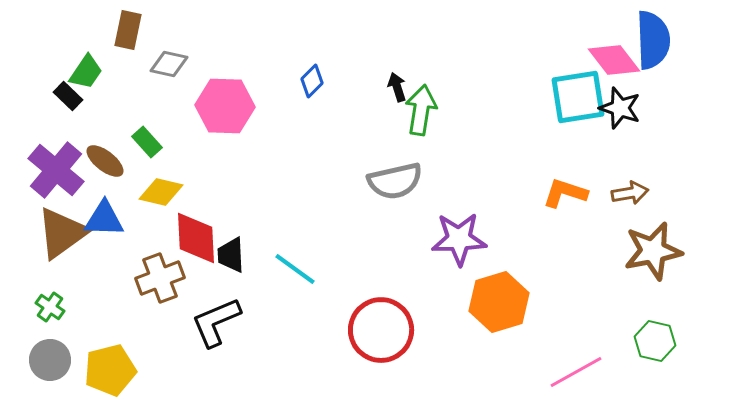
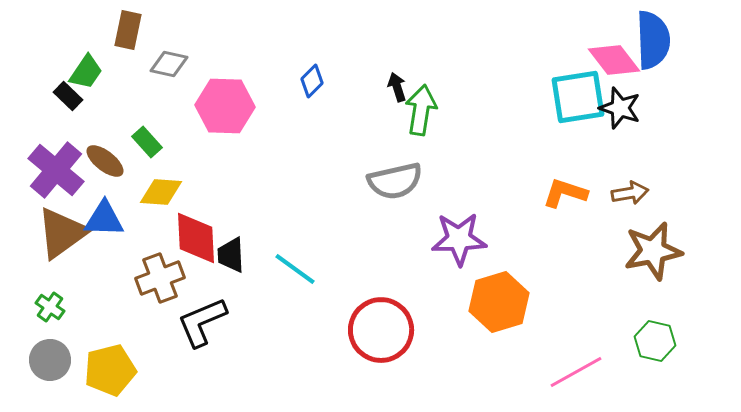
yellow diamond: rotated 9 degrees counterclockwise
black L-shape: moved 14 px left
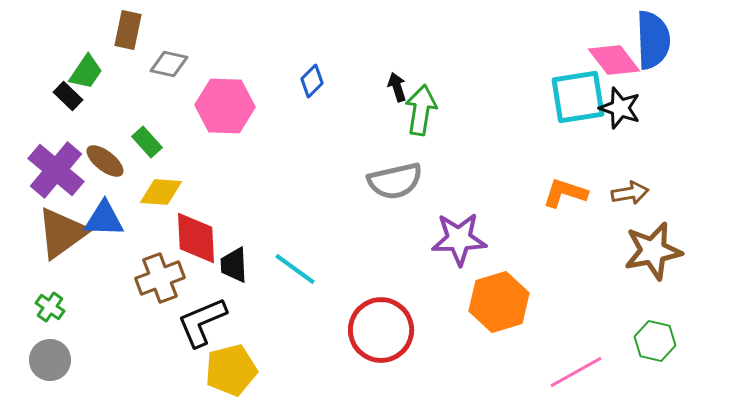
black trapezoid: moved 3 px right, 10 px down
yellow pentagon: moved 121 px right
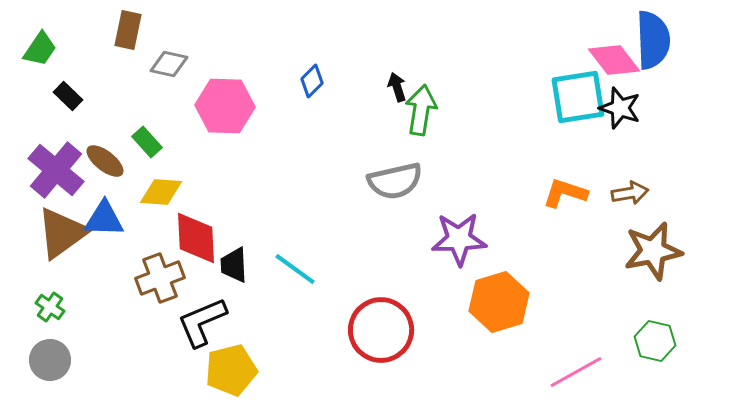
green trapezoid: moved 46 px left, 23 px up
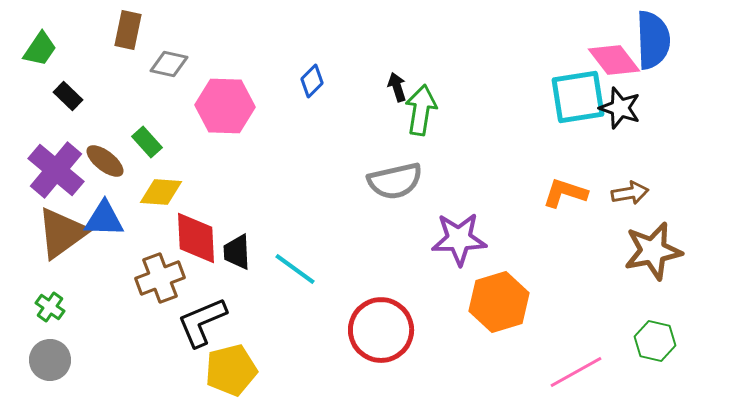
black trapezoid: moved 3 px right, 13 px up
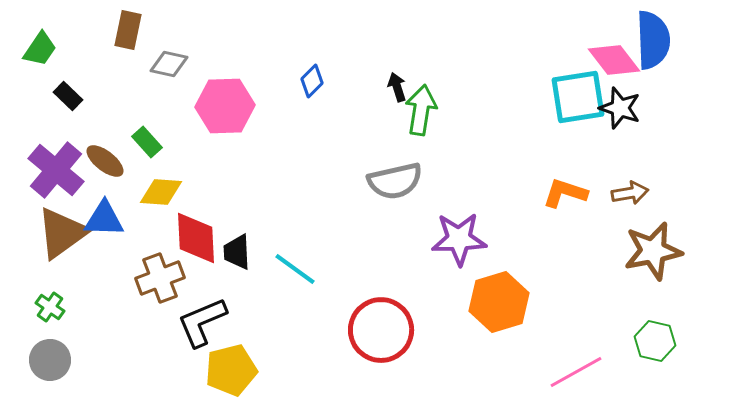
pink hexagon: rotated 4 degrees counterclockwise
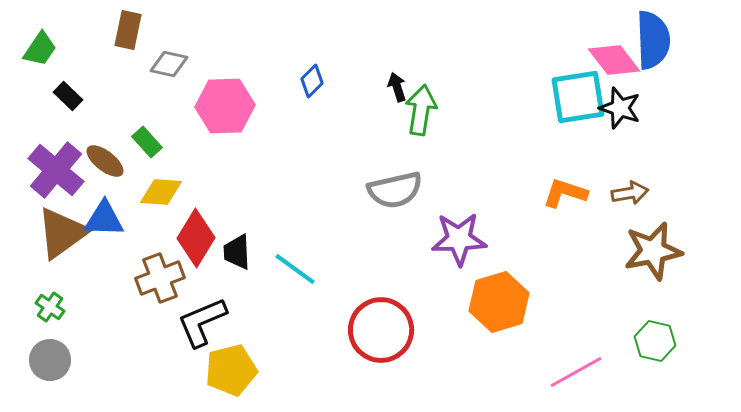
gray semicircle: moved 9 px down
red diamond: rotated 34 degrees clockwise
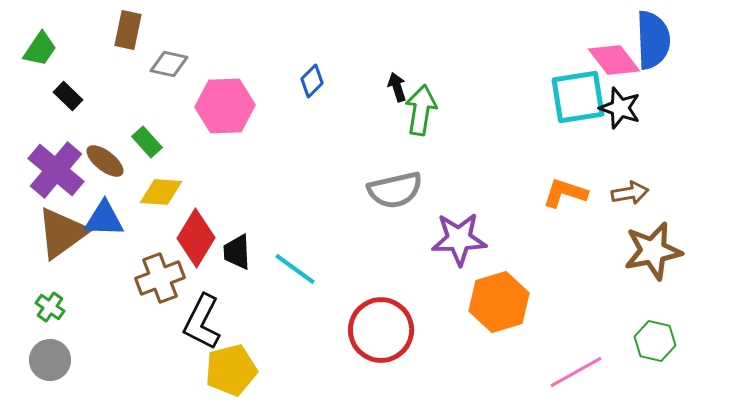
black L-shape: rotated 40 degrees counterclockwise
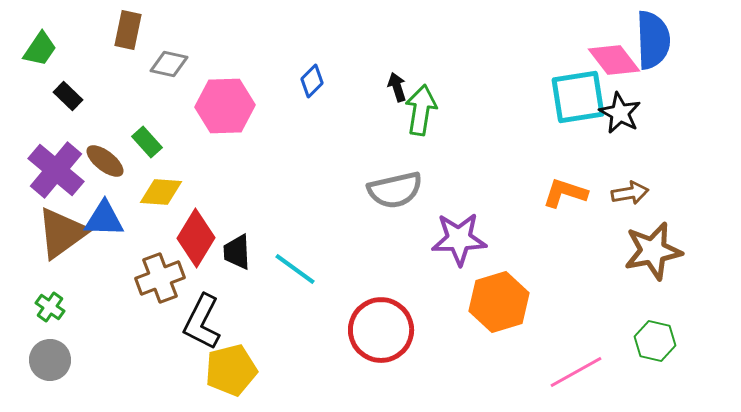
black star: moved 5 px down; rotated 9 degrees clockwise
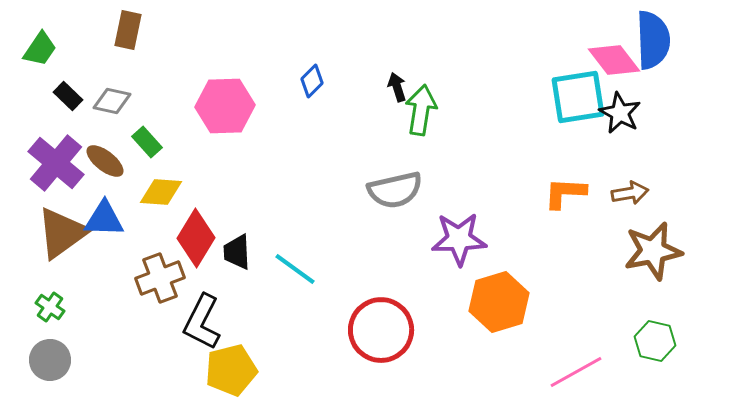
gray diamond: moved 57 px left, 37 px down
purple cross: moved 7 px up
orange L-shape: rotated 15 degrees counterclockwise
